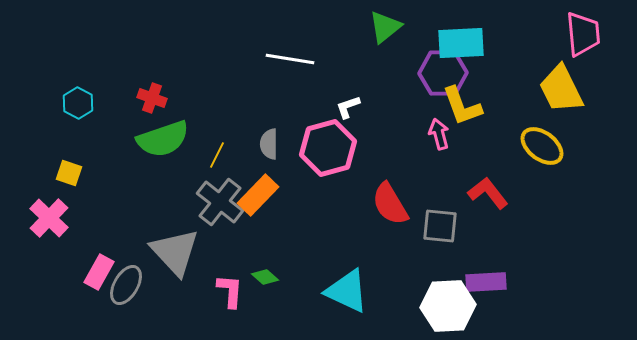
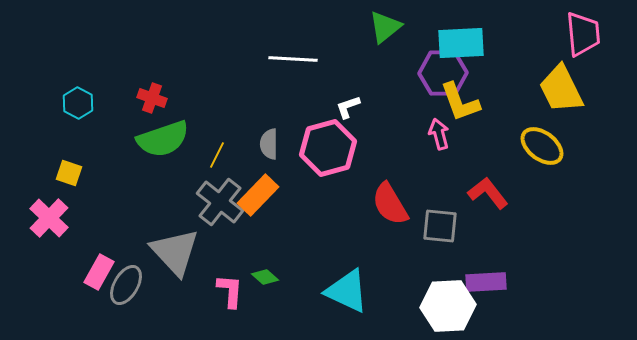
white line: moved 3 px right; rotated 6 degrees counterclockwise
yellow L-shape: moved 2 px left, 4 px up
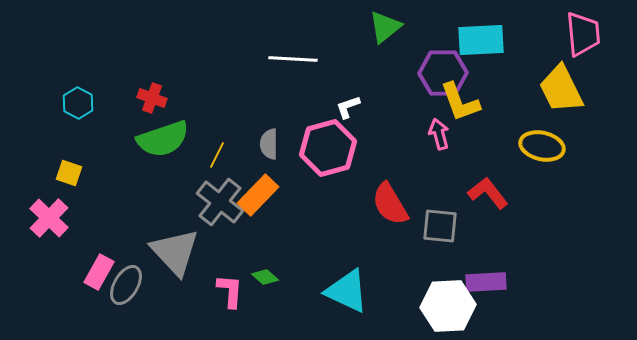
cyan rectangle: moved 20 px right, 3 px up
yellow ellipse: rotated 24 degrees counterclockwise
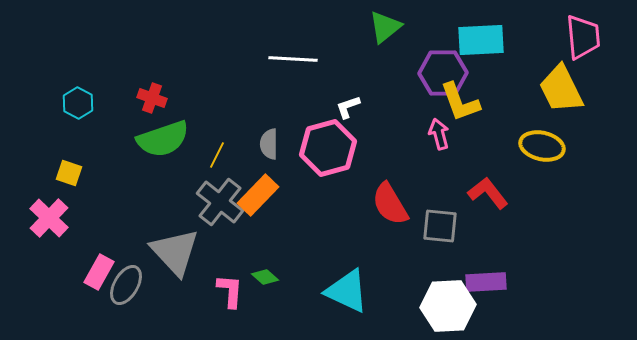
pink trapezoid: moved 3 px down
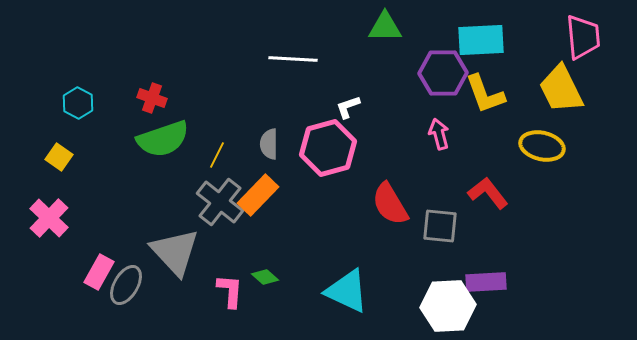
green triangle: rotated 39 degrees clockwise
yellow L-shape: moved 25 px right, 8 px up
yellow square: moved 10 px left, 16 px up; rotated 16 degrees clockwise
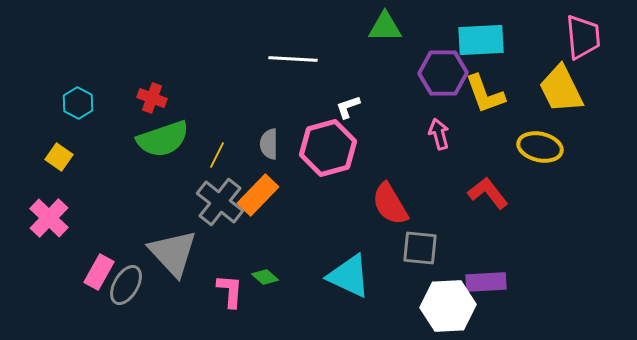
yellow ellipse: moved 2 px left, 1 px down
gray square: moved 20 px left, 22 px down
gray triangle: moved 2 px left, 1 px down
cyan triangle: moved 2 px right, 15 px up
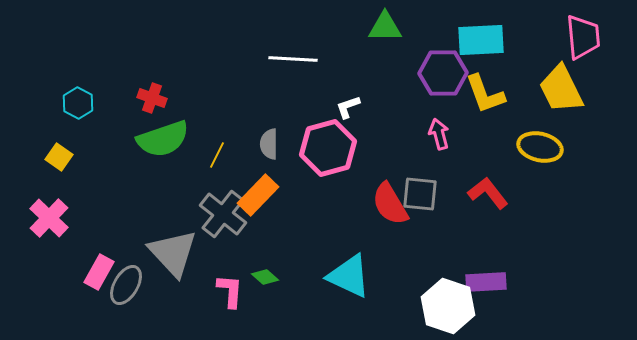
gray cross: moved 3 px right, 12 px down
gray square: moved 54 px up
white hexagon: rotated 22 degrees clockwise
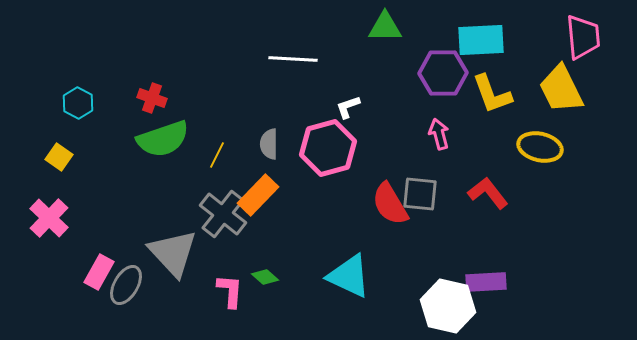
yellow L-shape: moved 7 px right
white hexagon: rotated 6 degrees counterclockwise
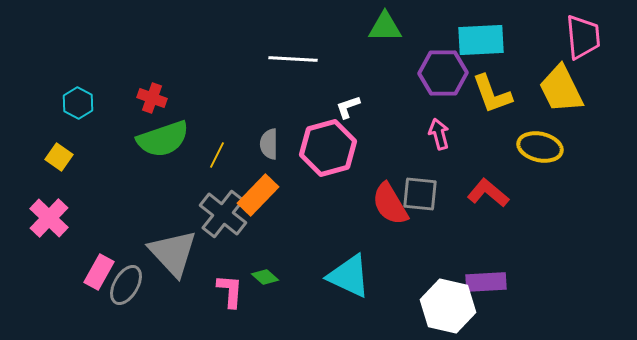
red L-shape: rotated 12 degrees counterclockwise
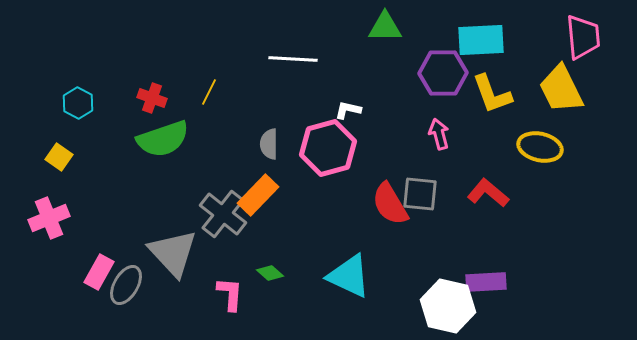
white L-shape: moved 3 px down; rotated 32 degrees clockwise
yellow line: moved 8 px left, 63 px up
pink cross: rotated 24 degrees clockwise
green diamond: moved 5 px right, 4 px up
pink L-shape: moved 3 px down
